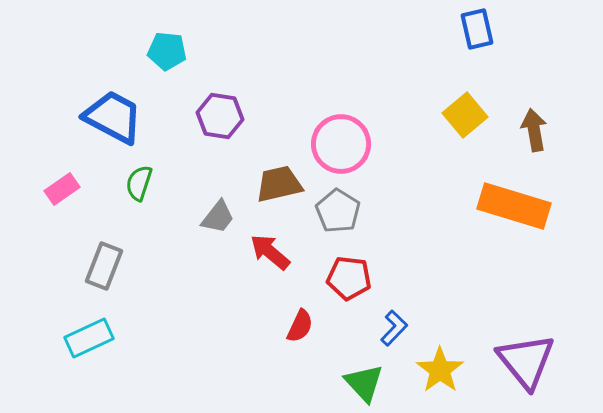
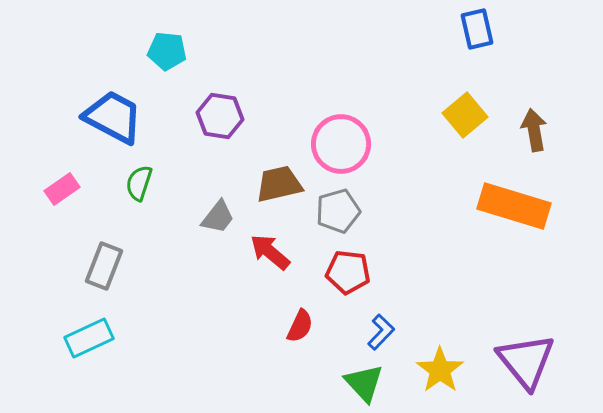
gray pentagon: rotated 24 degrees clockwise
red pentagon: moved 1 px left, 6 px up
blue L-shape: moved 13 px left, 4 px down
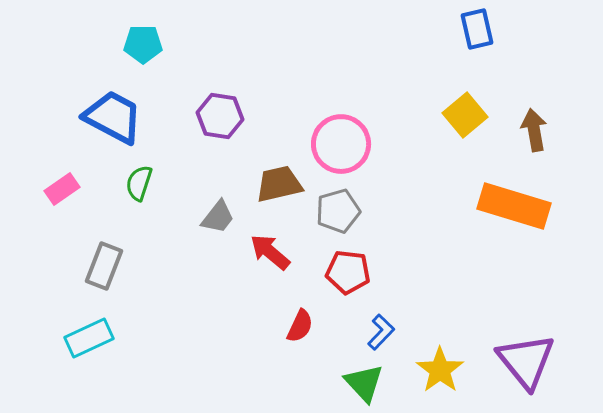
cyan pentagon: moved 24 px left, 7 px up; rotated 6 degrees counterclockwise
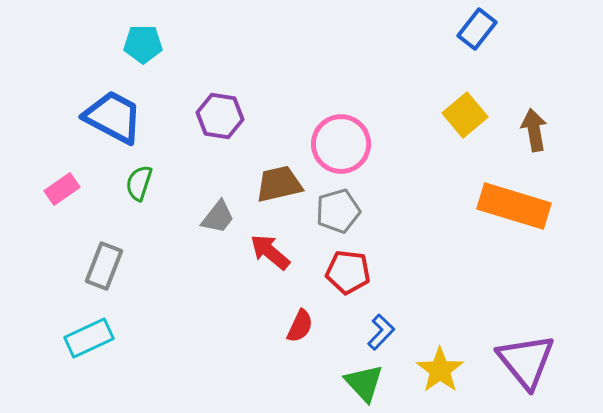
blue rectangle: rotated 51 degrees clockwise
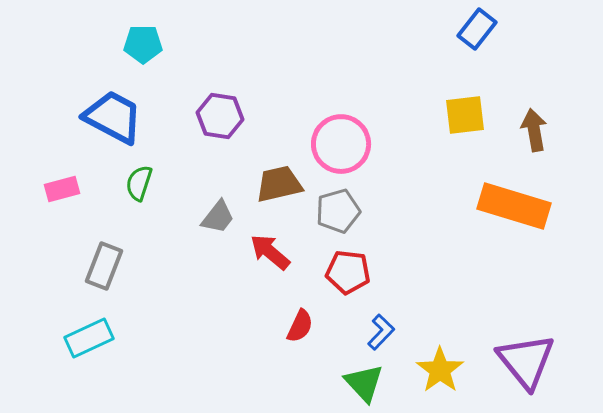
yellow square: rotated 33 degrees clockwise
pink rectangle: rotated 20 degrees clockwise
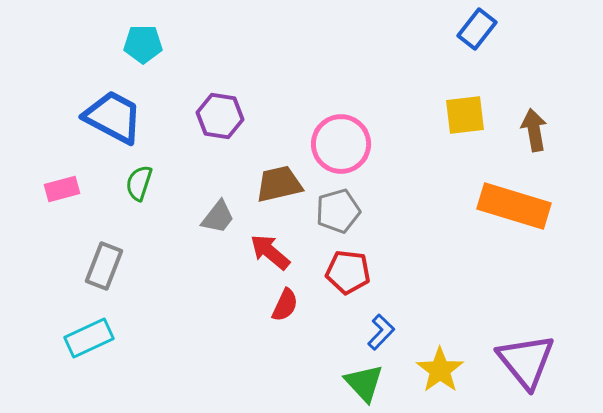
red semicircle: moved 15 px left, 21 px up
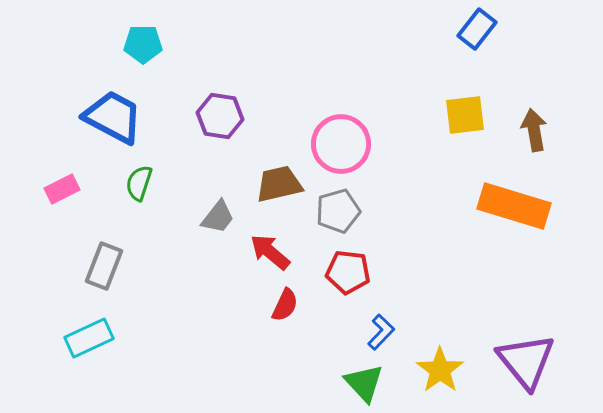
pink rectangle: rotated 12 degrees counterclockwise
